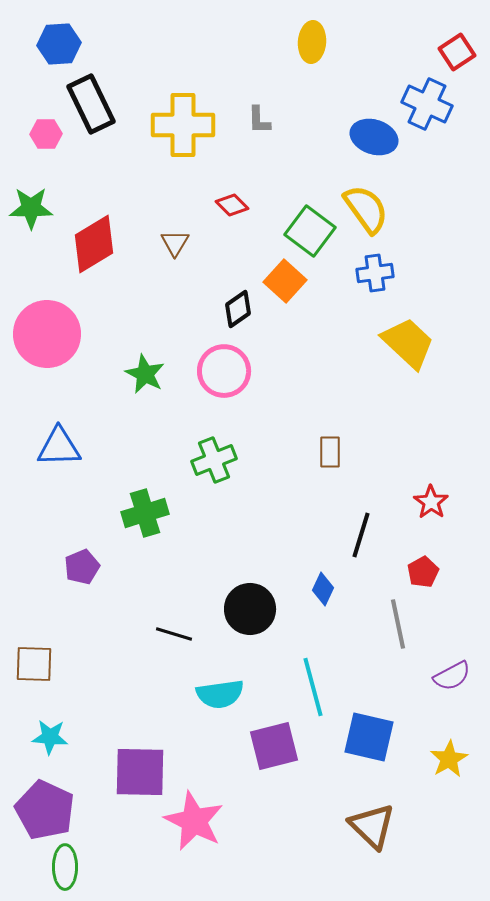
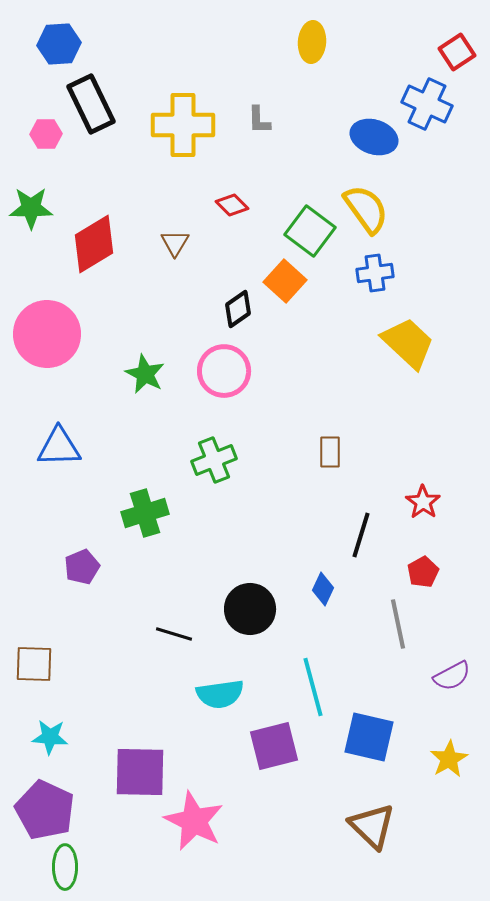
red star at (431, 502): moved 8 px left
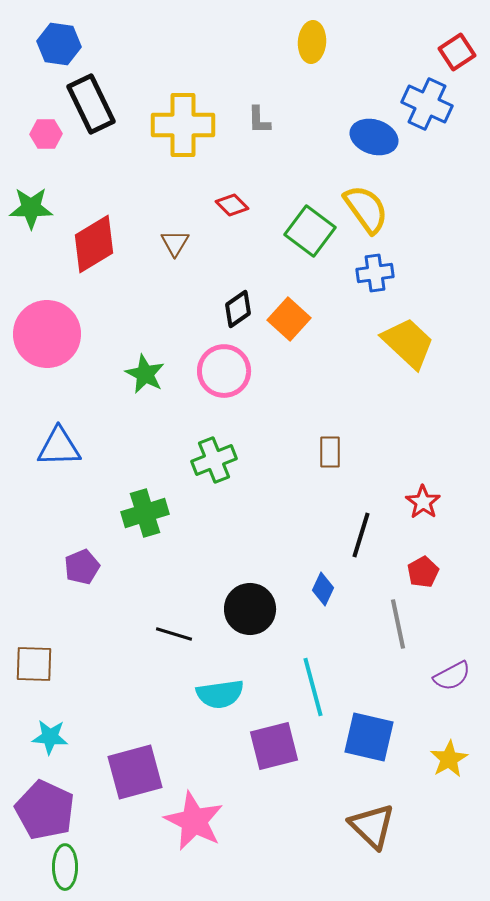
blue hexagon at (59, 44): rotated 12 degrees clockwise
orange square at (285, 281): moved 4 px right, 38 px down
purple square at (140, 772): moved 5 px left; rotated 16 degrees counterclockwise
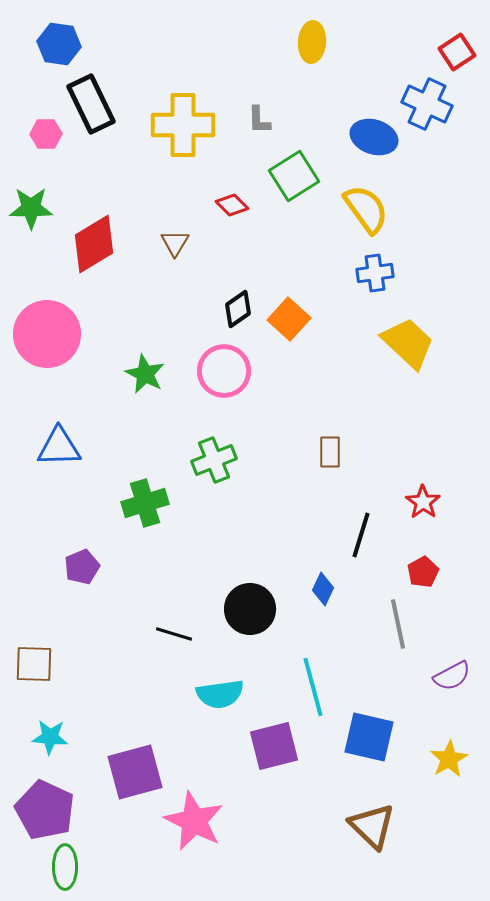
green square at (310, 231): moved 16 px left, 55 px up; rotated 21 degrees clockwise
green cross at (145, 513): moved 10 px up
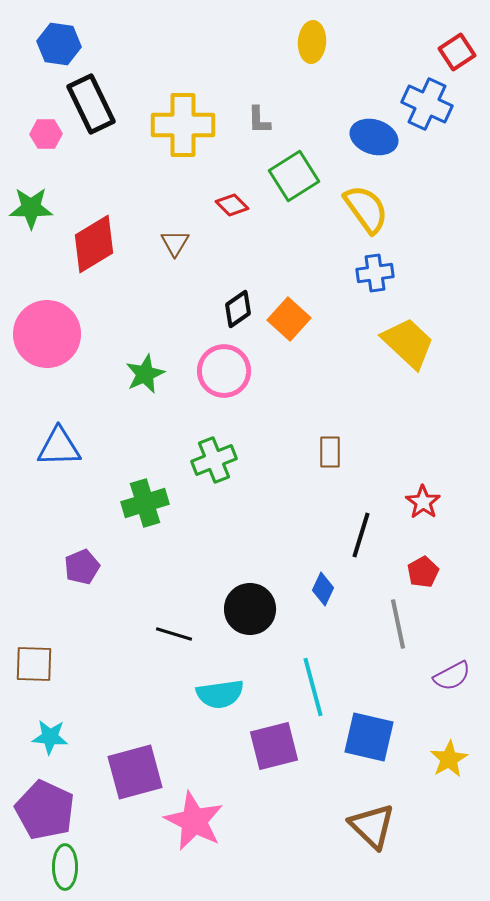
green star at (145, 374): rotated 21 degrees clockwise
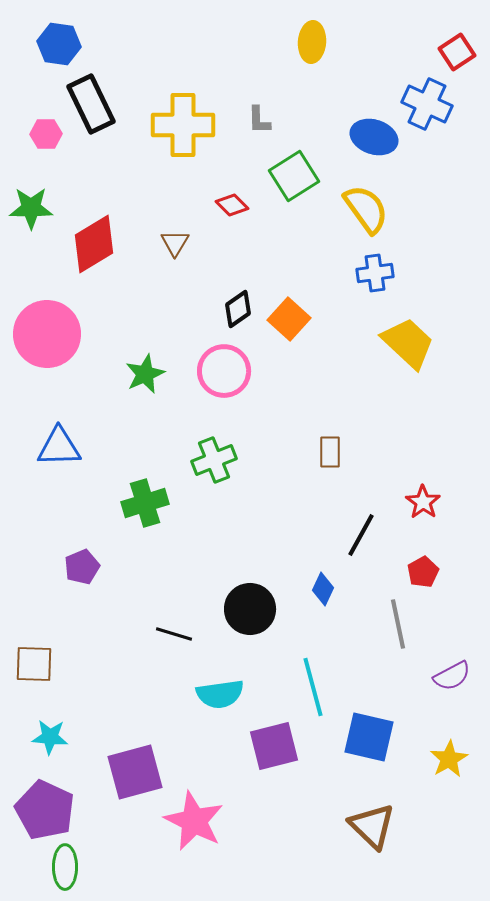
black line at (361, 535): rotated 12 degrees clockwise
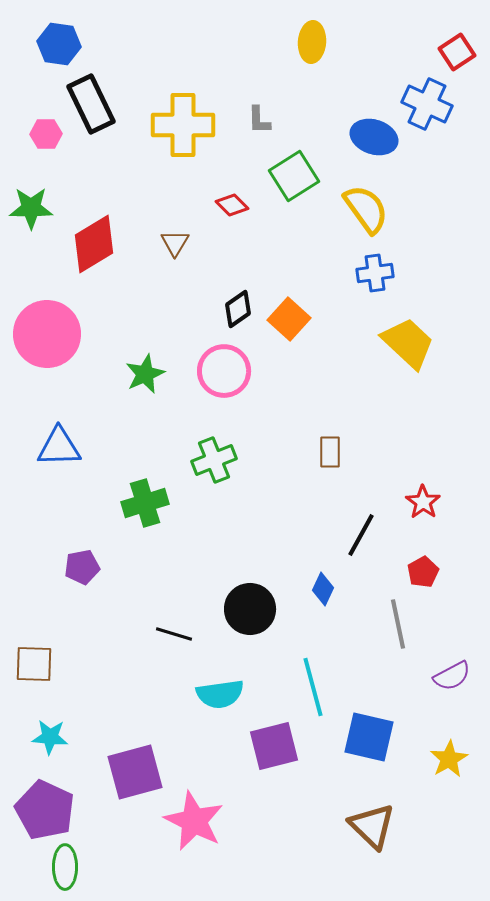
purple pentagon at (82, 567): rotated 12 degrees clockwise
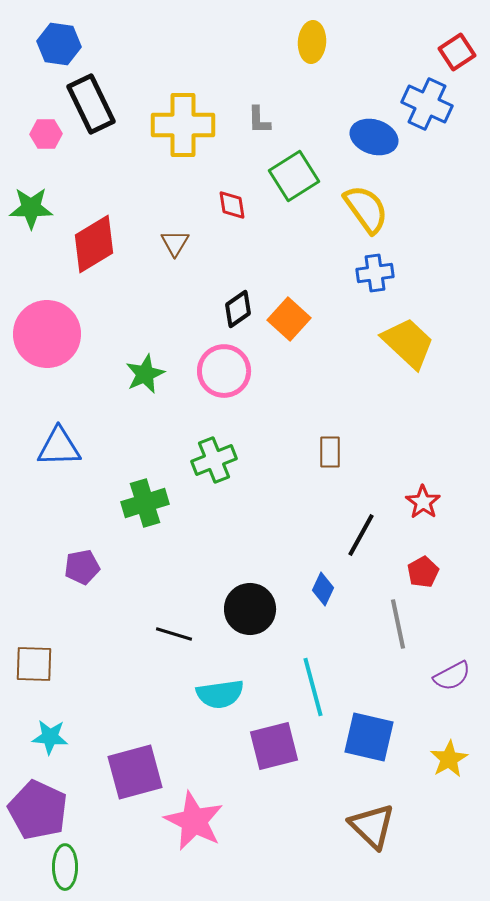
red diamond at (232, 205): rotated 36 degrees clockwise
purple pentagon at (45, 810): moved 7 px left
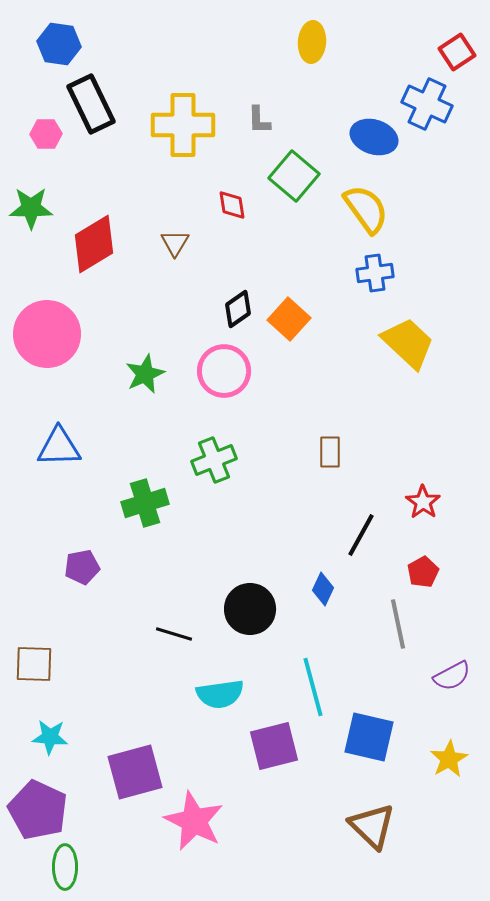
green square at (294, 176): rotated 18 degrees counterclockwise
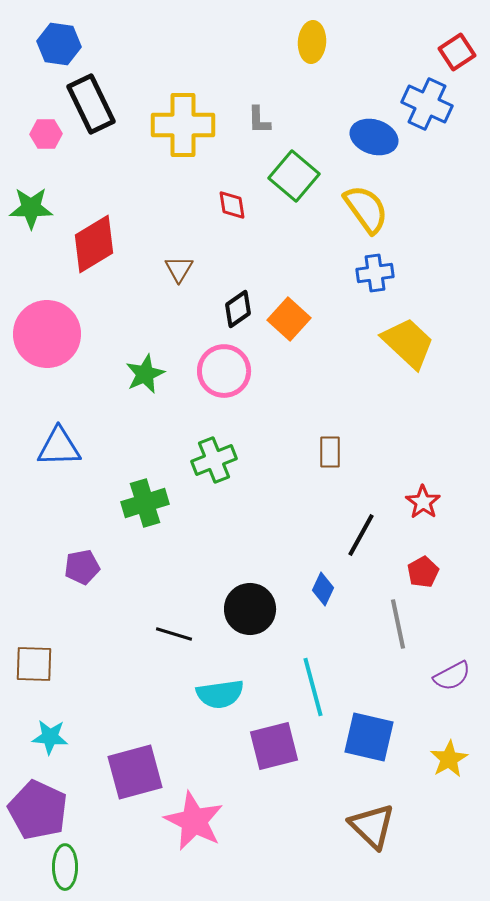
brown triangle at (175, 243): moved 4 px right, 26 px down
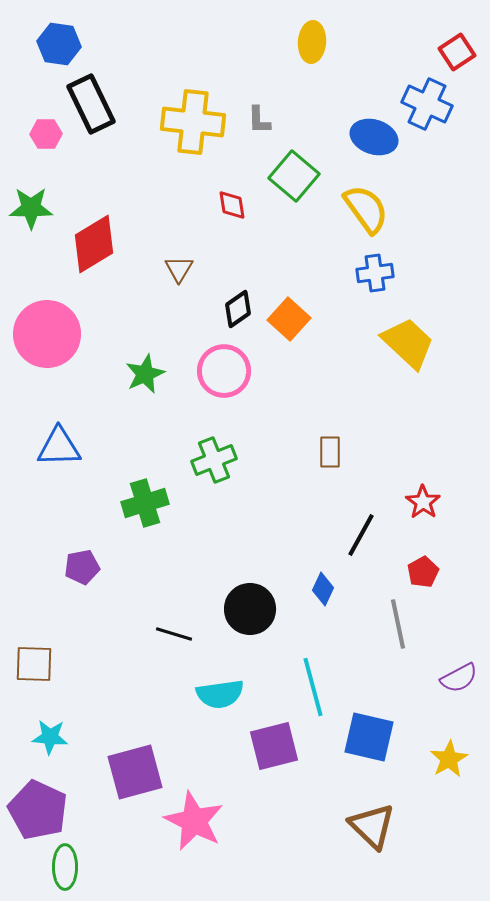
yellow cross at (183, 125): moved 10 px right, 3 px up; rotated 6 degrees clockwise
purple semicircle at (452, 676): moved 7 px right, 2 px down
